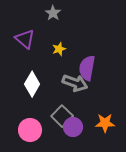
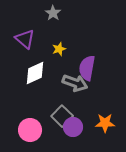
white diamond: moved 3 px right, 11 px up; rotated 35 degrees clockwise
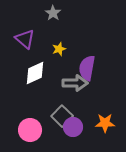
gray arrow: rotated 20 degrees counterclockwise
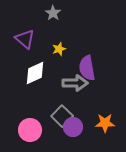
purple semicircle: rotated 20 degrees counterclockwise
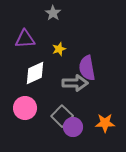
purple triangle: rotated 45 degrees counterclockwise
pink circle: moved 5 px left, 22 px up
